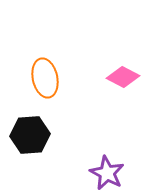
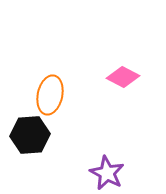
orange ellipse: moved 5 px right, 17 px down; rotated 24 degrees clockwise
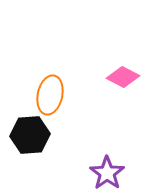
purple star: rotated 8 degrees clockwise
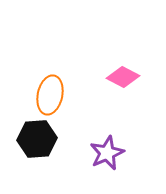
black hexagon: moved 7 px right, 4 px down
purple star: moved 20 px up; rotated 12 degrees clockwise
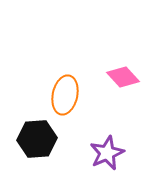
pink diamond: rotated 20 degrees clockwise
orange ellipse: moved 15 px right
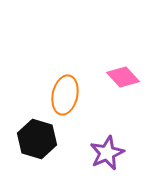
black hexagon: rotated 21 degrees clockwise
